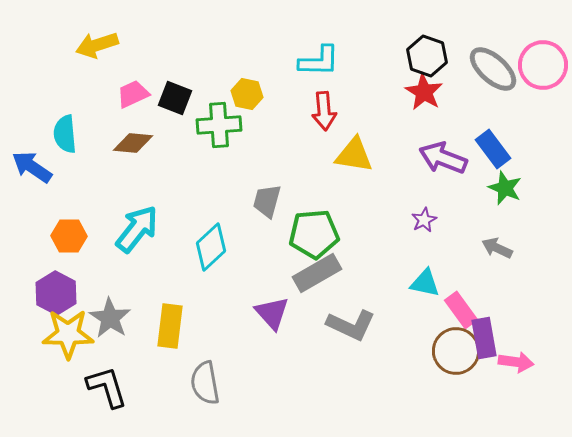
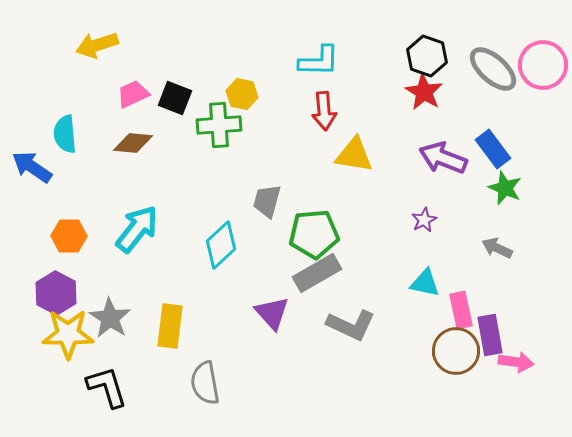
yellow hexagon: moved 5 px left
cyan diamond: moved 10 px right, 2 px up
pink rectangle: rotated 24 degrees clockwise
purple rectangle: moved 6 px right, 3 px up
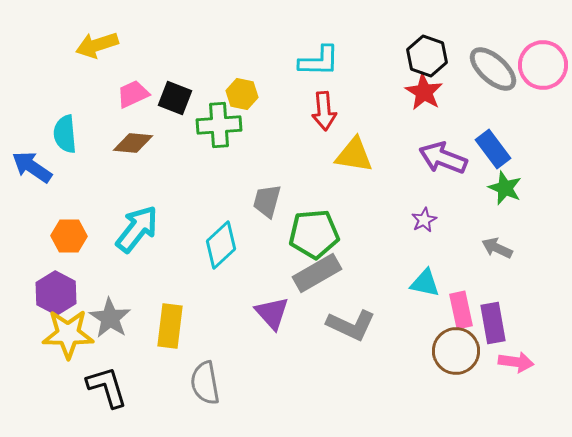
purple rectangle: moved 3 px right, 12 px up
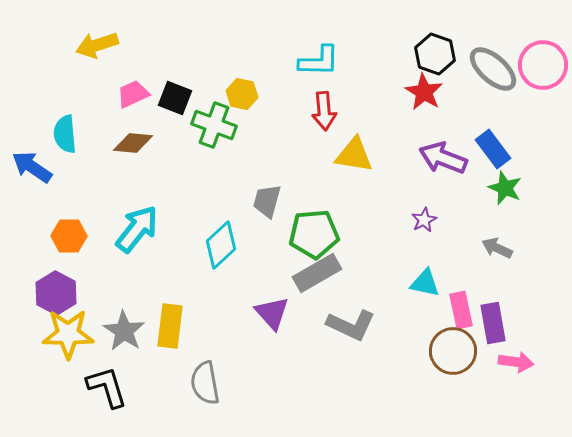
black hexagon: moved 8 px right, 2 px up
green cross: moved 5 px left; rotated 24 degrees clockwise
gray star: moved 14 px right, 13 px down
brown circle: moved 3 px left
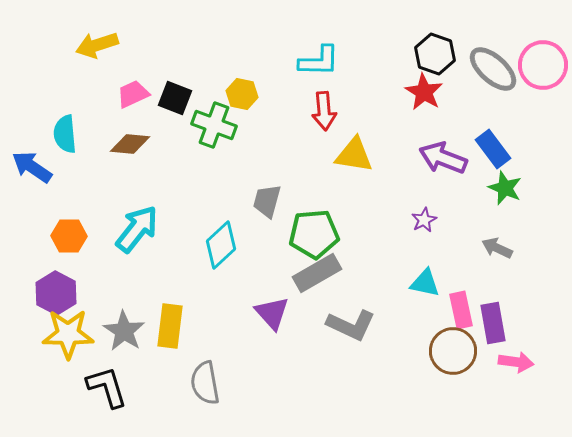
brown diamond: moved 3 px left, 1 px down
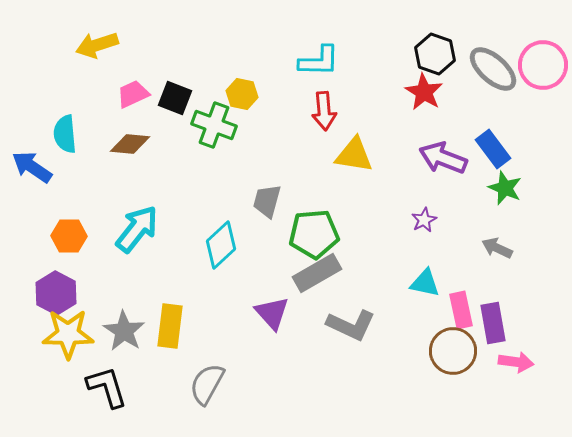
gray semicircle: moved 2 px right, 1 px down; rotated 39 degrees clockwise
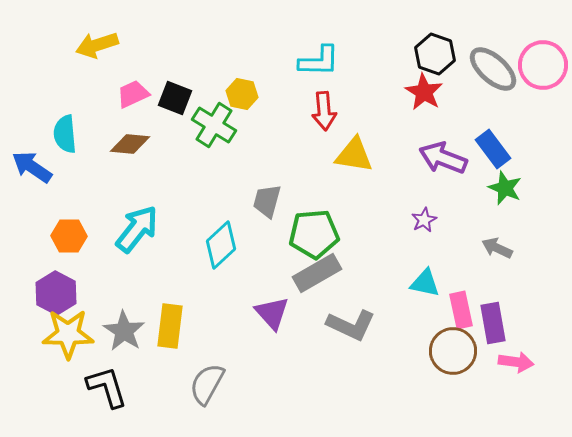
green cross: rotated 12 degrees clockwise
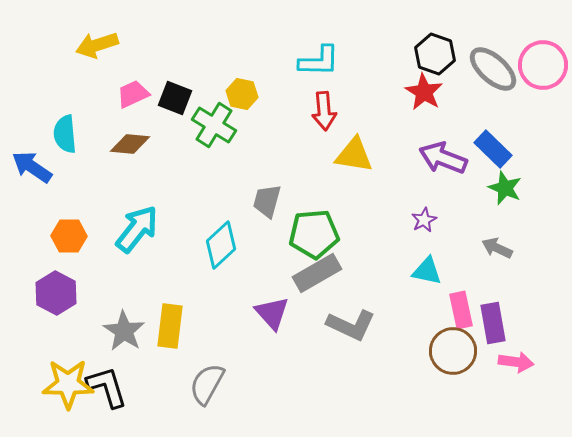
blue rectangle: rotated 9 degrees counterclockwise
cyan triangle: moved 2 px right, 12 px up
yellow star: moved 50 px down
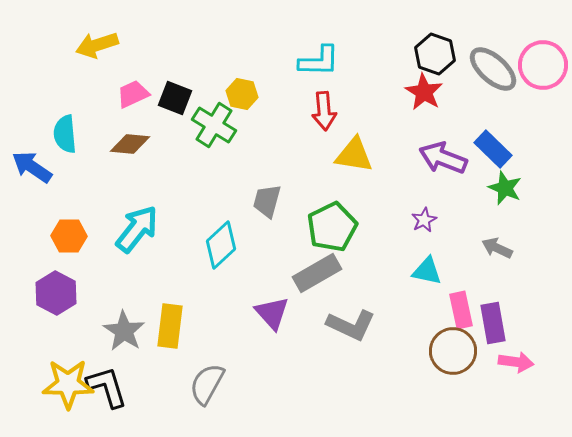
green pentagon: moved 18 px right, 7 px up; rotated 21 degrees counterclockwise
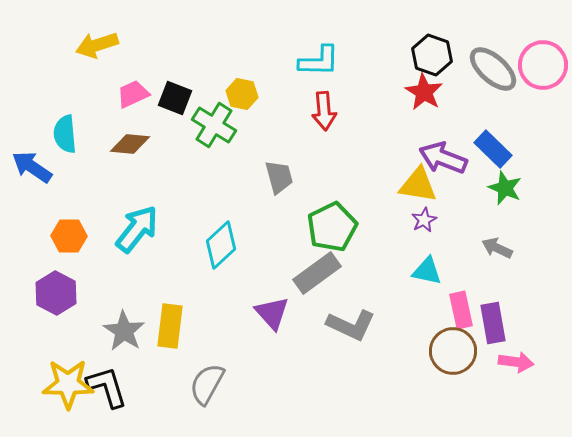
black hexagon: moved 3 px left, 1 px down
yellow triangle: moved 64 px right, 30 px down
gray trapezoid: moved 12 px right, 24 px up; rotated 150 degrees clockwise
gray rectangle: rotated 6 degrees counterclockwise
